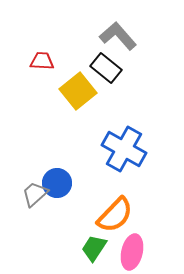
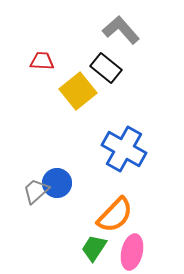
gray L-shape: moved 3 px right, 6 px up
gray trapezoid: moved 1 px right, 3 px up
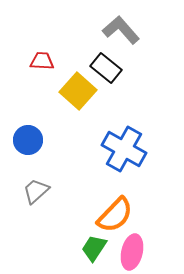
yellow square: rotated 9 degrees counterclockwise
blue circle: moved 29 px left, 43 px up
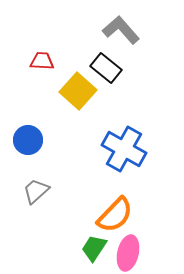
pink ellipse: moved 4 px left, 1 px down
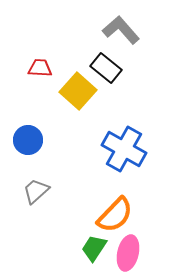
red trapezoid: moved 2 px left, 7 px down
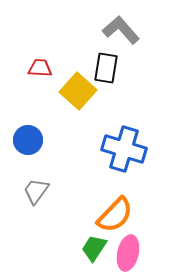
black rectangle: rotated 60 degrees clockwise
blue cross: rotated 12 degrees counterclockwise
gray trapezoid: rotated 12 degrees counterclockwise
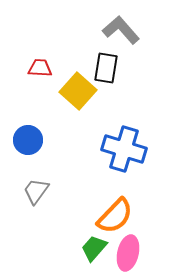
orange semicircle: moved 1 px down
green trapezoid: rotated 8 degrees clockwise
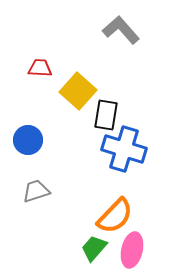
black rectangle: moved 47 px down
gray trapezoid: rotated 36 degrees clockwise
pink ellipse: moved 4 px right, 3 px up
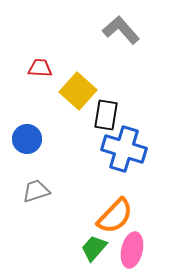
blue circle: moved 1 px left, 1 px up
